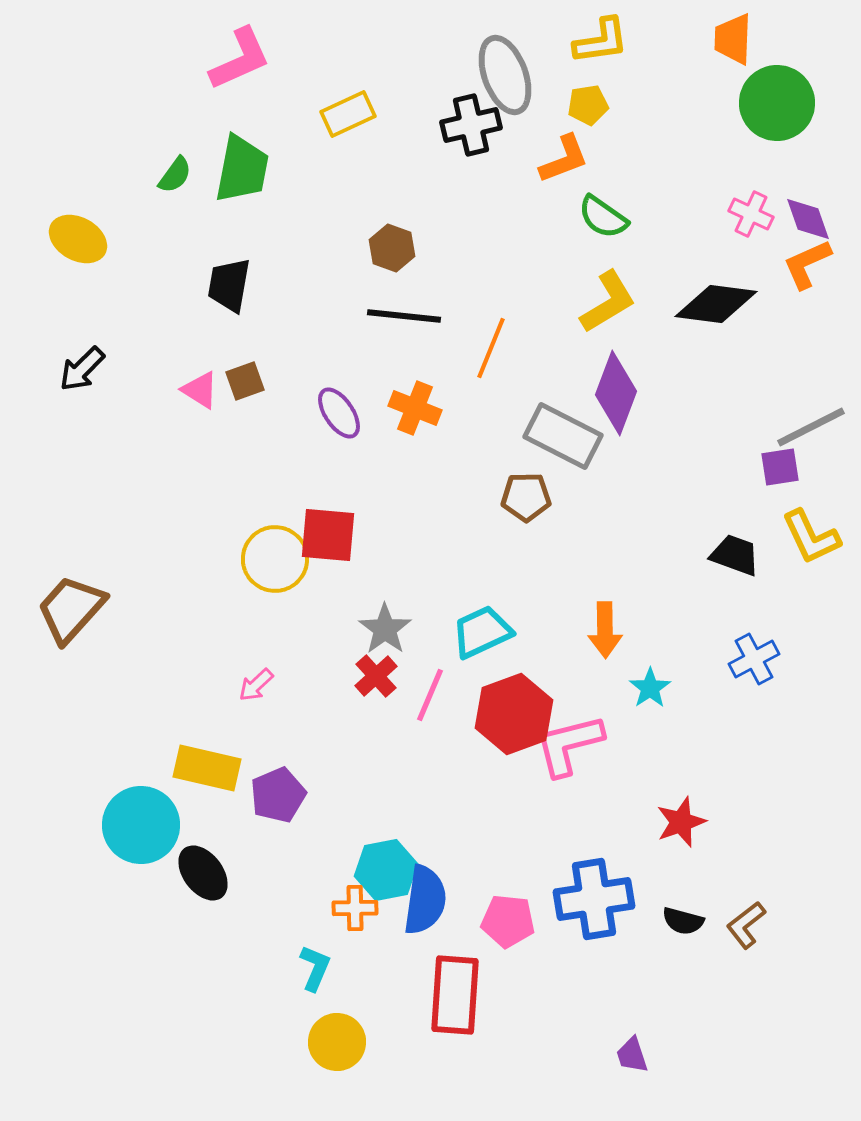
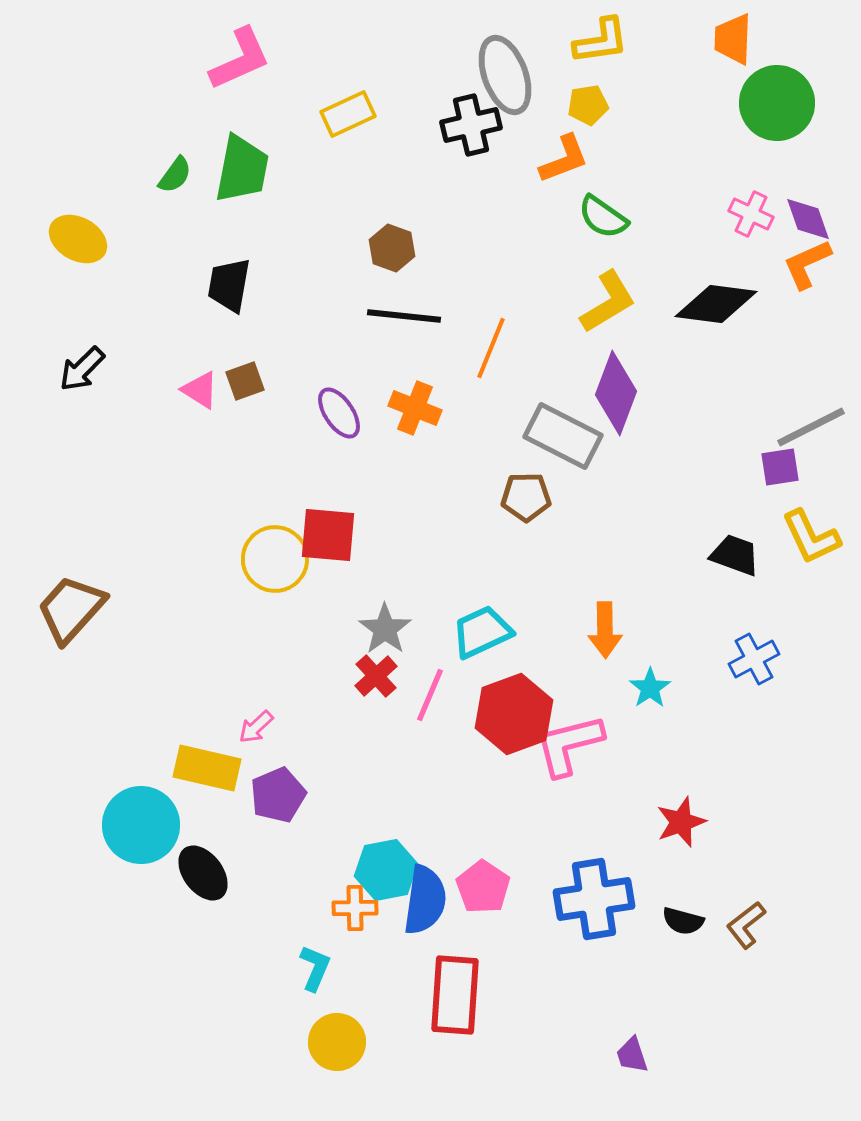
pink arrow at (256, 685): moved 42 px down
pink pentagon at (508, 921): moved 25 px left, 34 px up; rotated 28 degrees clockwise
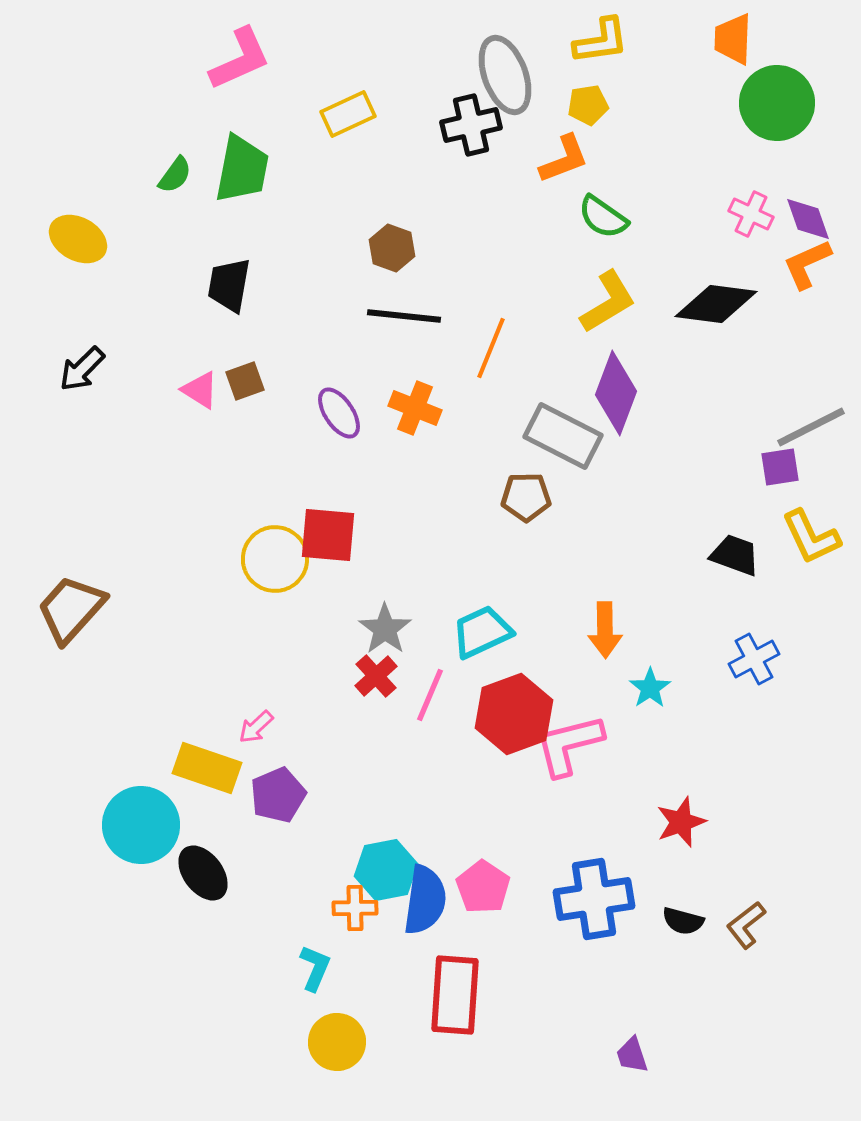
yellow rectangle at (207, 768): rotated 6 degrees clockwise
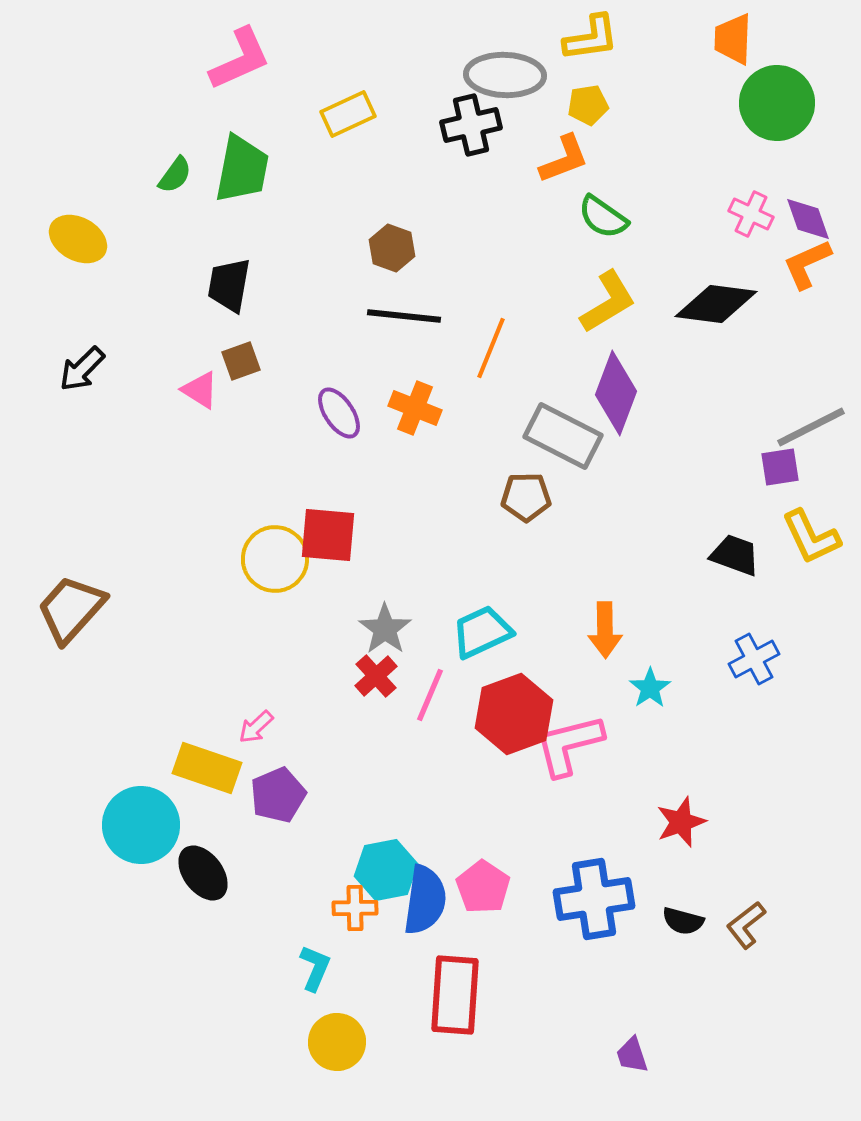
yellow L-shape at (601, 41): moved 10 px left, 3 px up
gray ellipse at (505, 75): rotated 68 degrees counterclockwise
brown square at (245, 381): moved 4 px left, 20 px up
